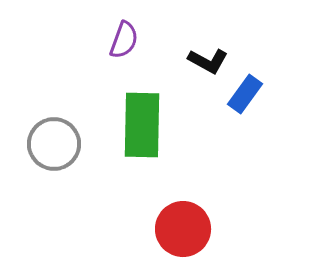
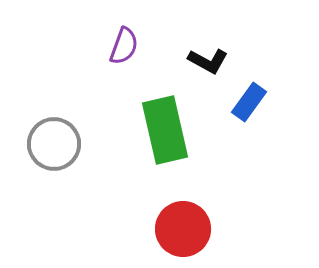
purple semicircle: moved 6 px down
blue rectangle: moved 4 px right, 8 px down
green rectangle: moved 23 px right, 5 px down; rotated 14 degrees counterclockwise
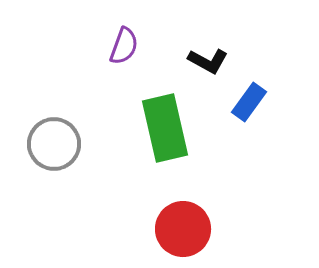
green rectangle: moved 2 px up
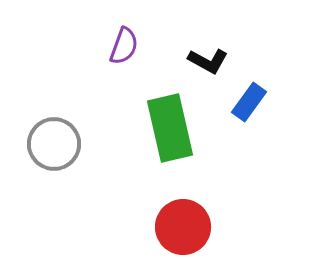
green rectangle: moved 5 px right
red circle: moved 2 px up
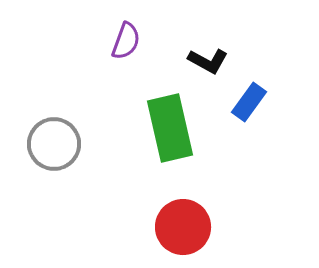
purple semicircle: moved 2 px right, 5 px up
